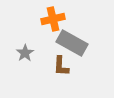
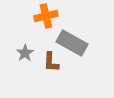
orange cross: moved 7 px left, 3 px up
brown L-shape: moved 10 px left, 4 px up
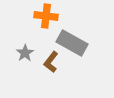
orange cross: rotated 20 degrees clockwise
brown L-shape: rotated 35 degrees clockwise
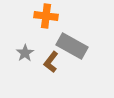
gray rectangle: moved 3 px down
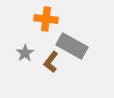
orange cross: moved 3 px down
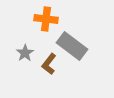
gray rectangle: rotated 8 degrees clockwise
brown L-shape: moved 2 px left, 2 px down
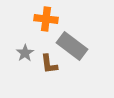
brown L-shape: rotated 45 degrees counterclockwise
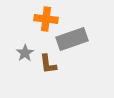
gray rectangle: moved 7 px up; rotated 56 degrees counterclockwise
brown L-shape: moved 1 px left
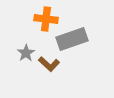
gray star: moved 1 px right
brown L-shape: moved 1 px right; rotated 40 degrees counterclockwise
